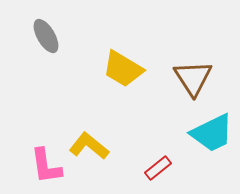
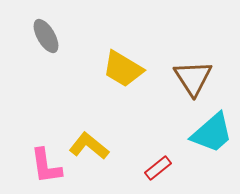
cyan trapezoid: rotated 15 degrees counterclockwise
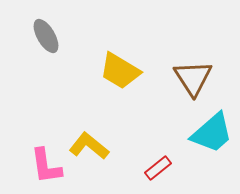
yellow trapezoid: moved 3 px left, 2 px down
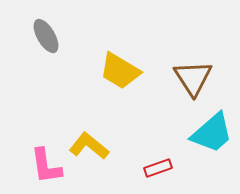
red rectangle: rotated 20 degrees clockwise
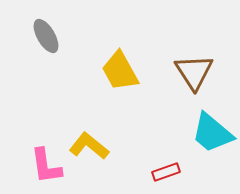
yellow trapezoid: rotated 30 degrees clockwise
brown triangle: moved 1 px right, 6 px up
cyan trapezoid: rotated 81 degrees clockwise
red rectangle: moved 8 px right, 4 px down
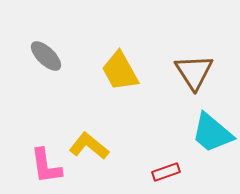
gray ellipse: moved 20 px down; rotated 16 degrees counterclockwise
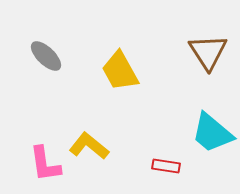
brown triangle: moved 14 px right, 20 px up
pink L-shape: moved 1 px left, 2 px up
red rectangle: moved 6 px up; rotated 28 degrees clockwise
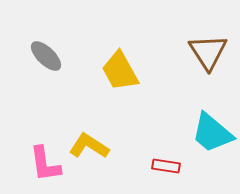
yellow L-shape: rotated 6 degrees counterclockwise
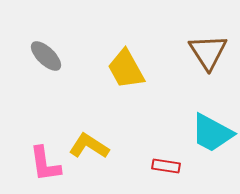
yellow trapezoid: moved 6 px right, 2 px up
cyan trapezoid: rotated 12 degrees counterclockwise
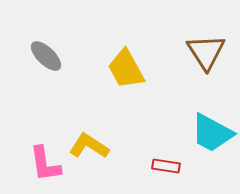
brown triangle: moved 2 px left
